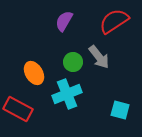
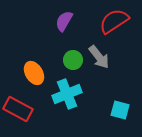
green circle: moved 2 px up
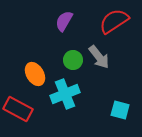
orange ellipse: moved 1 px right, 1 px down
cyan cross: moved 2 px left
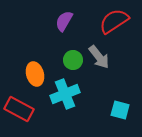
orange ellipse: rotated 15 degrees clockwise
red rectangle: moved 1 px right
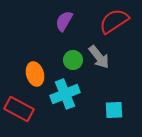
cyan square: moved 6 px left; rotated 18 degrees counterclockwise
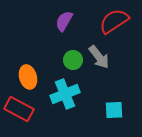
orange ellipse: moved 7 px left, 3 px down
